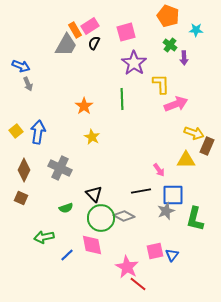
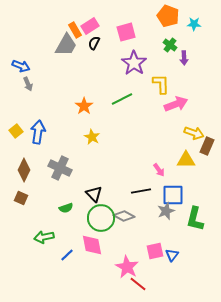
cyan star at (196, 30): moved 2 px left, 6 px up
green line at (122, 99): rotated 65 degrees clockwise
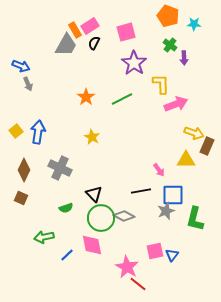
orange star at (84, 106): moved 2 px right, 9 px up
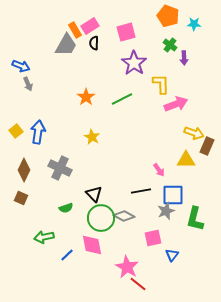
black semicircle at (94, 43): rotated 24 degrees counterclockwise
pink square at (155, 251): moved 2 px left, 13 px up
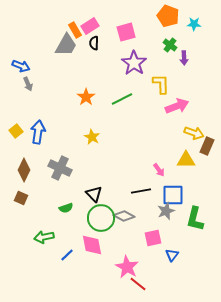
pink arrow at (176, 104): moved 1 px right, 2 px down
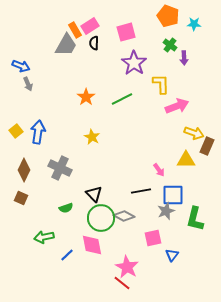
red line at (138, 284): moved 16 px left, 1 px up
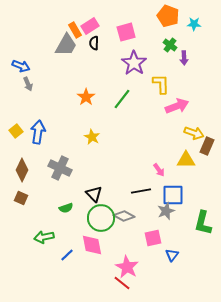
green line at (122, 99): rotated 25 degrees counterclockwise
brown diamond at (24, 170): moved 2 px left
green L-shape at (195, 219): moved 8 px right, 4 px down
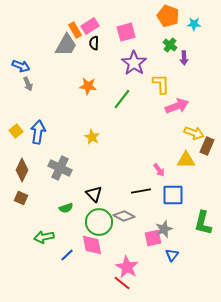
orange star at (86, 97): moved 2 px right, 11 px up; rotated 30 degrees counterclockwise
gray star at (166, 211): moved 2 px left, 18 px down
green circle at (101, 218): moved 2 px left, 4 px down
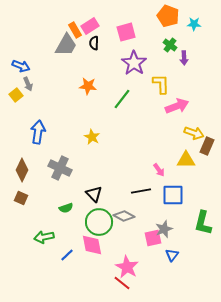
yellow square at (16, 131): moved 36 px up
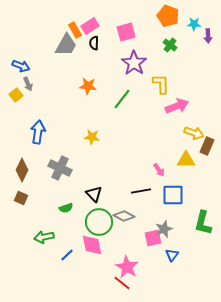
purple arrow at (184, 58): moved 24 px right, 22 px up
yellow star at (92, 137): rotated 21 degrees counterclockwise
